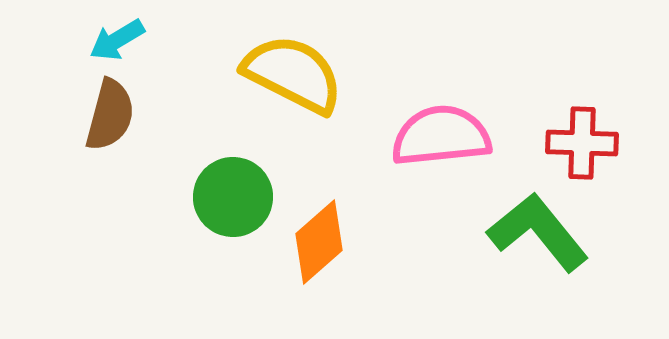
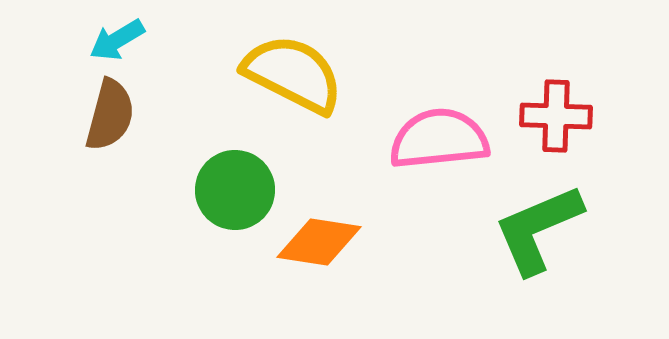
pink semicircle: moved 2 px left, 3 px down
red cross: moved 26 px left, 27 px up
green circle: moved 2 px right, 7 px up
green L-shape: moved 3 px up; rotated 74 degrees counterclockwise
orange diamond: rotated 50 degrees clockwise
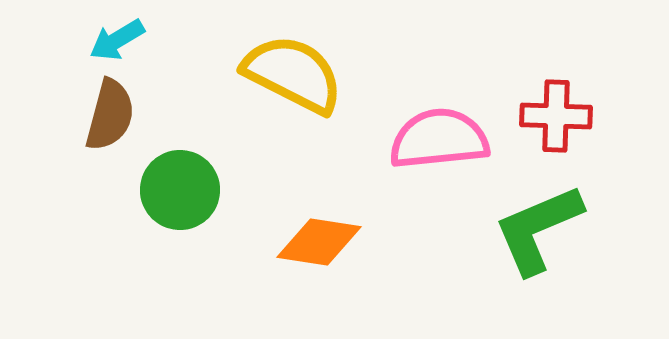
green circle: moved 55 px left
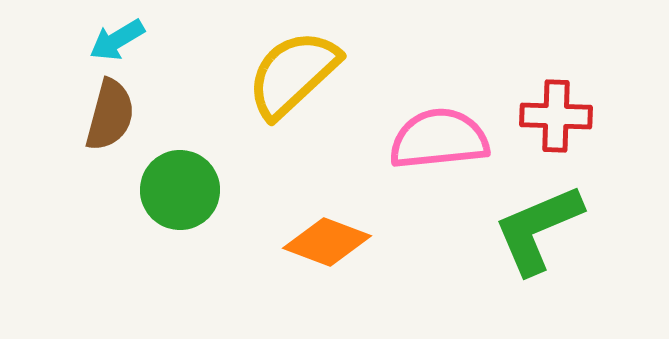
yellow semicircle: rotated 70 degrees counterclockwise
orange diamond: moved 8 px right; rotated 12 degrees clockwise
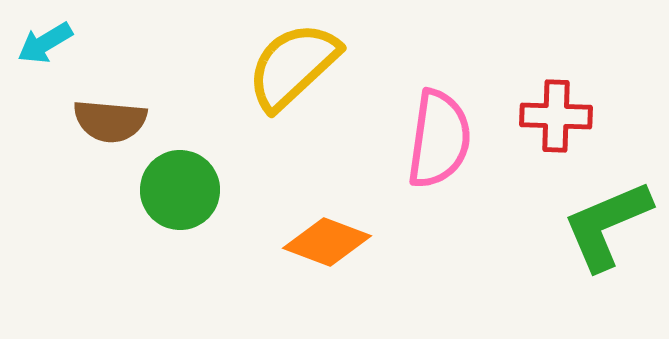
cyan arrow: moved 72 px left, 3 px down
yellow semicircle: moved 8 px up
brown semicircle: moved 6 px down; rotated 80 degrees clockwise
pink semicircle: rotated 104 degrees clockwise
green L-shape: moved 69 px right, 4 px up
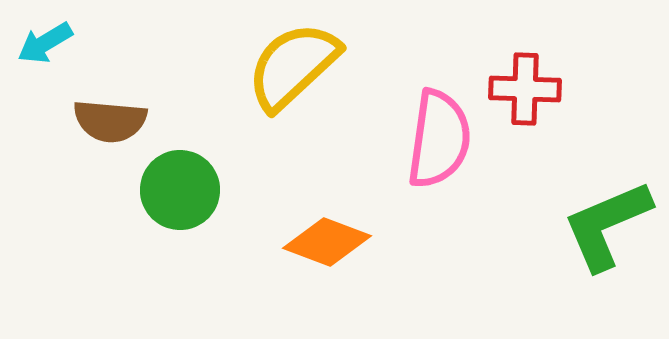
red cross: moved 31 px left, 27 px up
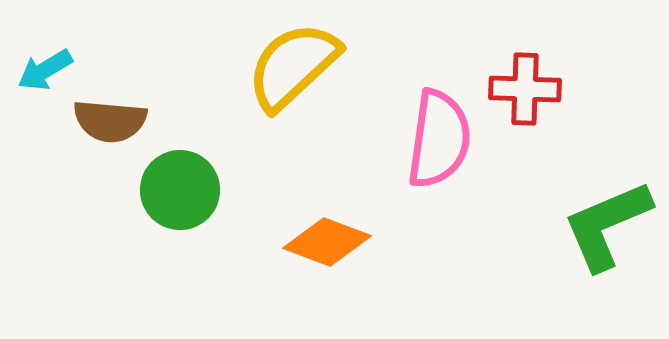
cyan arrow: moved 27 px down
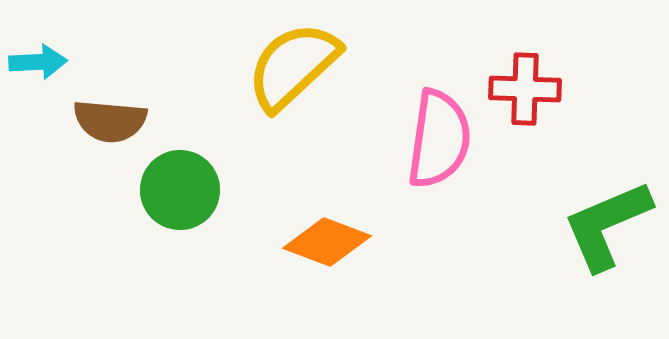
cyan arrow: moved 7 px left, 8 px up; rotated 152 degrees counterclockwise
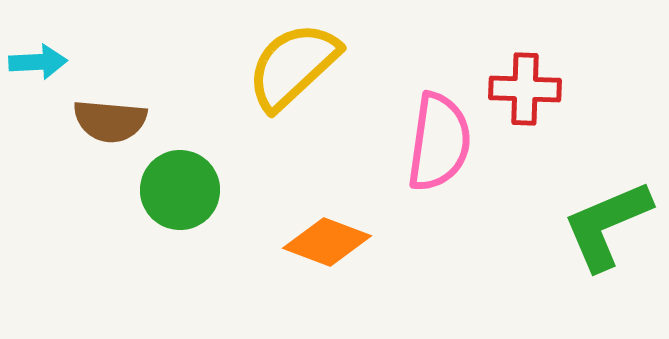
pink semicircle: moved 3 px down
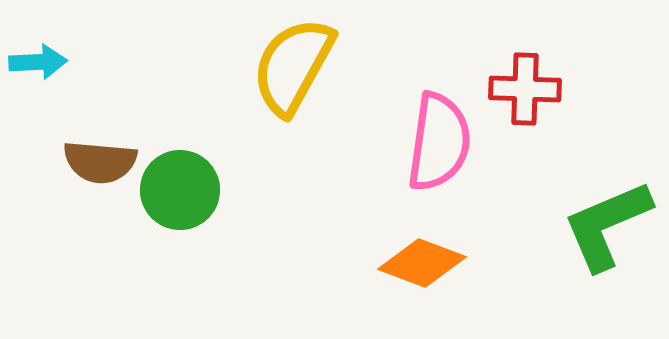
yellow semicircle: rotated 18 degrees counterclockwise
brown semicircle: moved 10 px left, 41 px down
orange diamond: moved 95 px right, 21 px down
